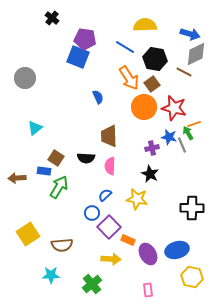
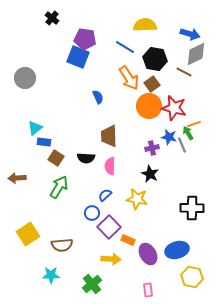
orange circle at (144, 107): moved 5 px right, 1 px up
blue rectangle at (44, 171): moved 29 px up
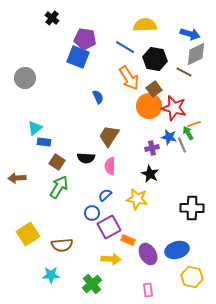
brown square at (152, 84): moved 2 px right, 5 px down
brown trapezoid at (109, 136): rotated 35 degrees clockwise
brown square at (56, 158): moved 1 px right, 4 px down
purple square at (109, 227): rotated 15 degrees clockwise
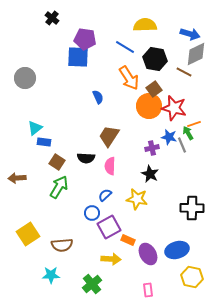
blue square at (78, 57): rotated 20 degrees counterclockwise
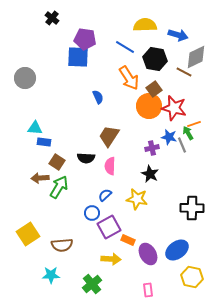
blue arrow at (190, 34): moved 12 px left, 1 px down
gray diamond at (196, 54): moved 3 px down
cyan triangle at (35, 128): rotated 42 degrees clockwise
brown arrow at (17, 178): moved 23 px right
blue ellipse at (177, 250): rotated 20 degrees counterclockwise
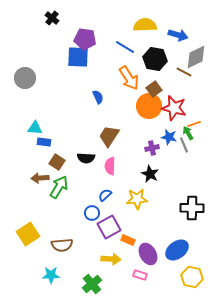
gray line at (182, 145): moved 2 px right
yellow star at (137, 199): rotated 15 degrees counterclockwise
pink rectangle at (148, 290): moved 8 px left, 15 px up; rotated 64 degrees counterclockwise
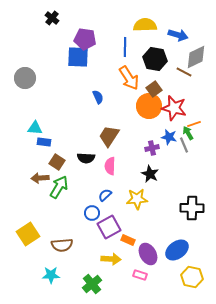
blue line at (125, 47): rotated 60 degrees clockwise
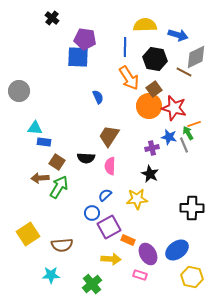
gray circle at (25, 78): moved 6 px left, 13 px down
